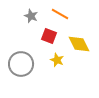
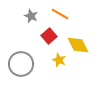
red square: rotated 28 degrees clockwise
yellow diamond: moved 1 px left, 1 px down
yellow star: moved 2 px right
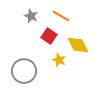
orange line: moved 1 px right, 2 px down
red square: rotated 14 degrees counterclockwise
gray circle: moved 3 px right, 7 px down
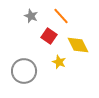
orange line: rotated 18 degrees clockwise
yellow star: moved 2 px down
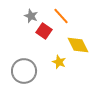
red square: moved 5 px left, 5 px up
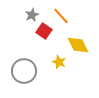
gray star: moved 1 px right, 1 px up; rotated 24 degrees clockwise
